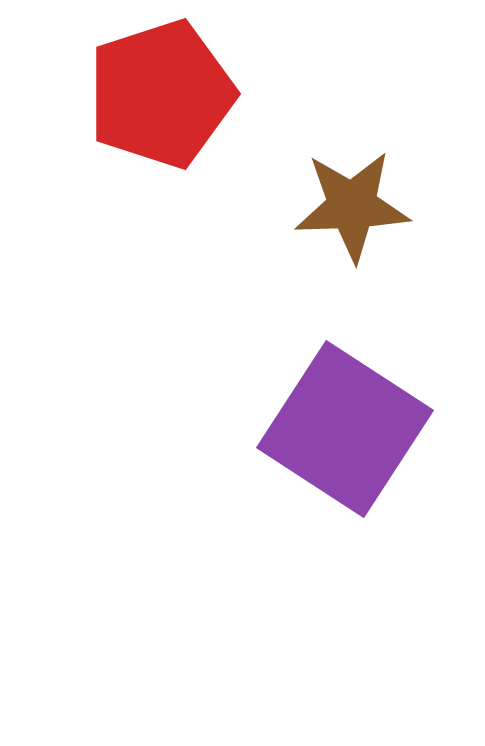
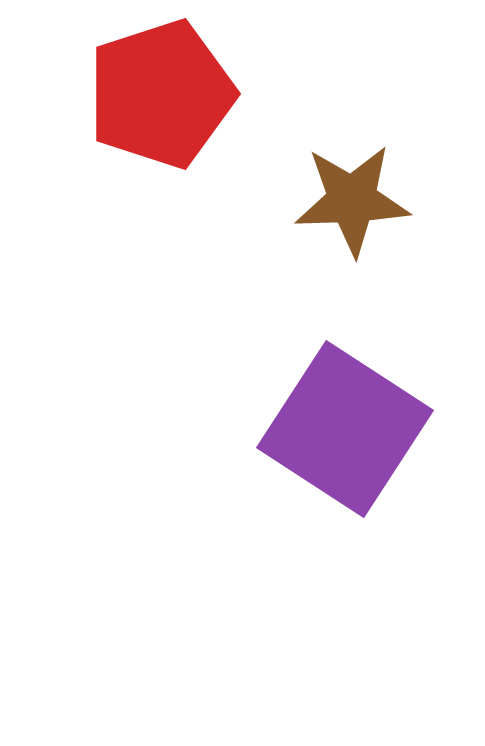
brown star: moved 6 px up
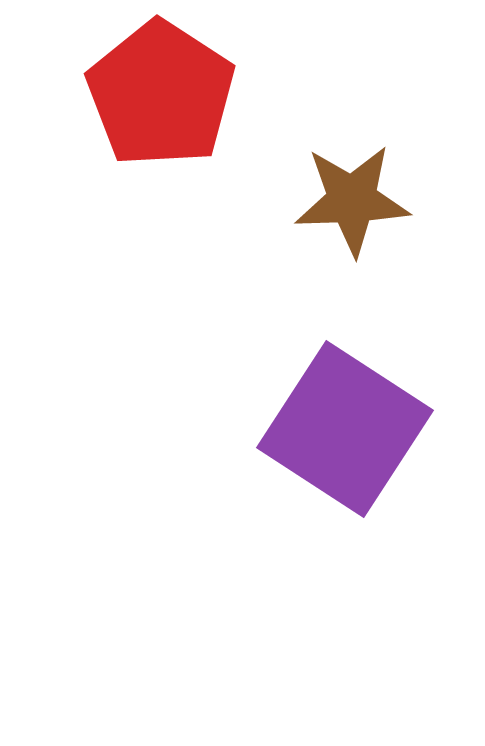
red pentagon: rotated 21 degrees counterclockwise
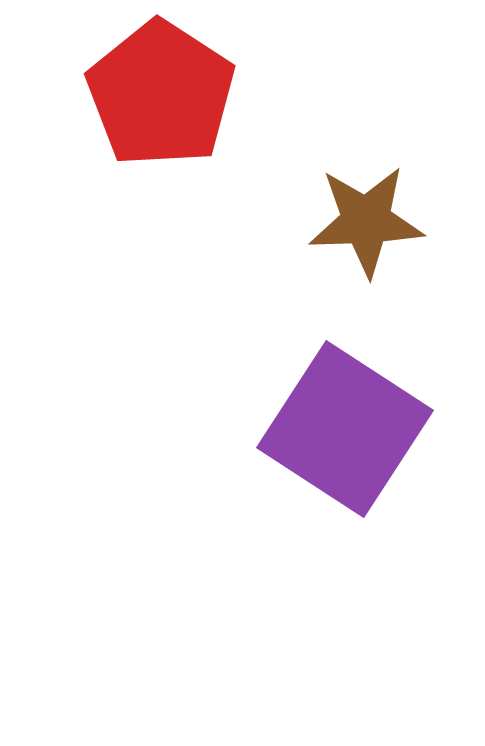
brown star: moved 14 px right, 21 px down
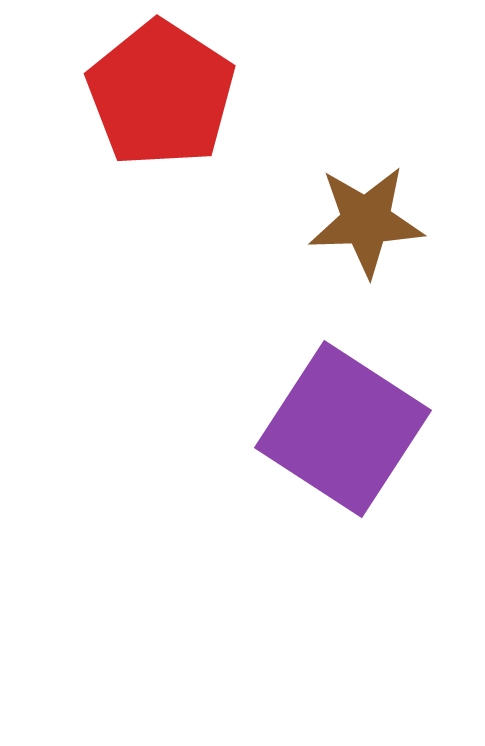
purple square: moved 2 px left
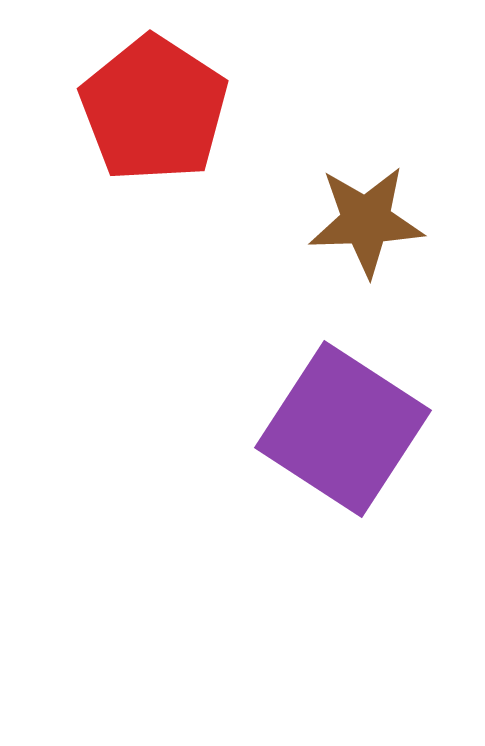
red pentagon: moved 7 px left, 15 px down
